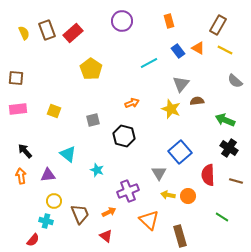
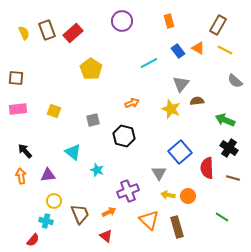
cyan triangle at (68, 154): moved 5 px right, 2 px up
red semicircle at (208, 175): moved 1 px left, 7 px up
brown line at (236, 181): moved 3 px left, 3 px up
brown rectangle at (180, 236): moved 3 px left, 9 px up
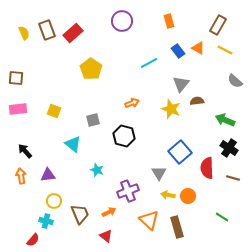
cyan triangle at (73, 152): moved 8 px up
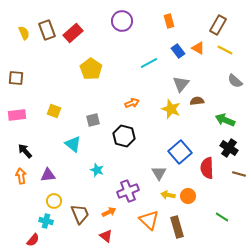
pink rectangle at (18, 109): moved 1 px left, 6 px down
brown line at (233, 178): moved 6 px right, 4 px up
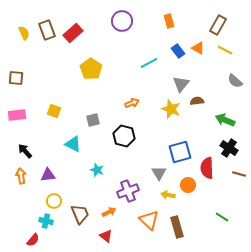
cyan triangle at (73, 144): rotated 12 degrees counterclockwise
blue square at (180, 152): rotated 25 degrees clockwise
orange circle at (188, 196): moved 11 px up
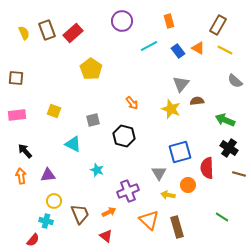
cyan line at (149, 63): moved 17 px up
orange arrow at (132, 103): rotated 72 degrees clockwise
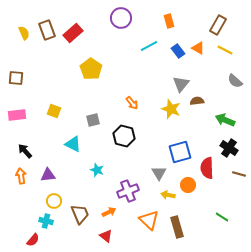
purple circle at (122, 21): moved 1 px left, 3 px up
